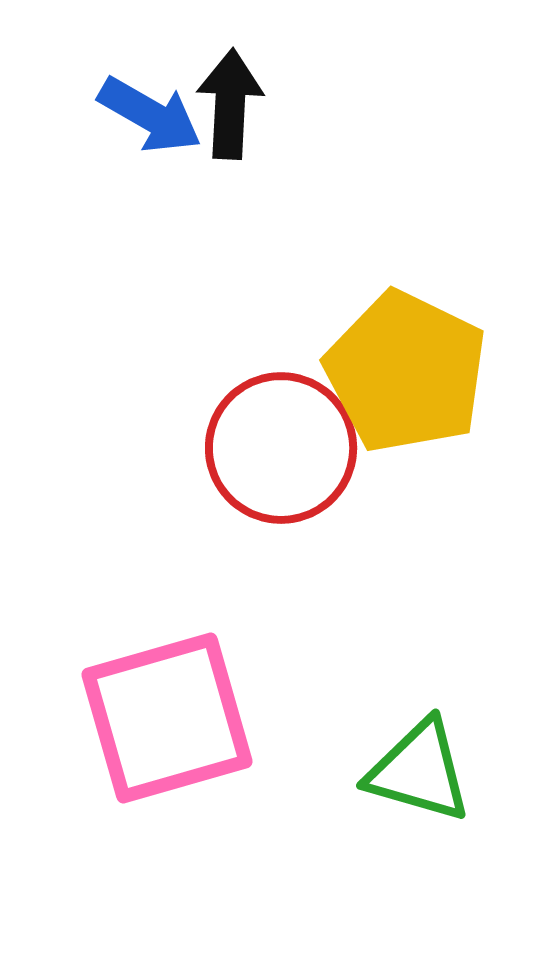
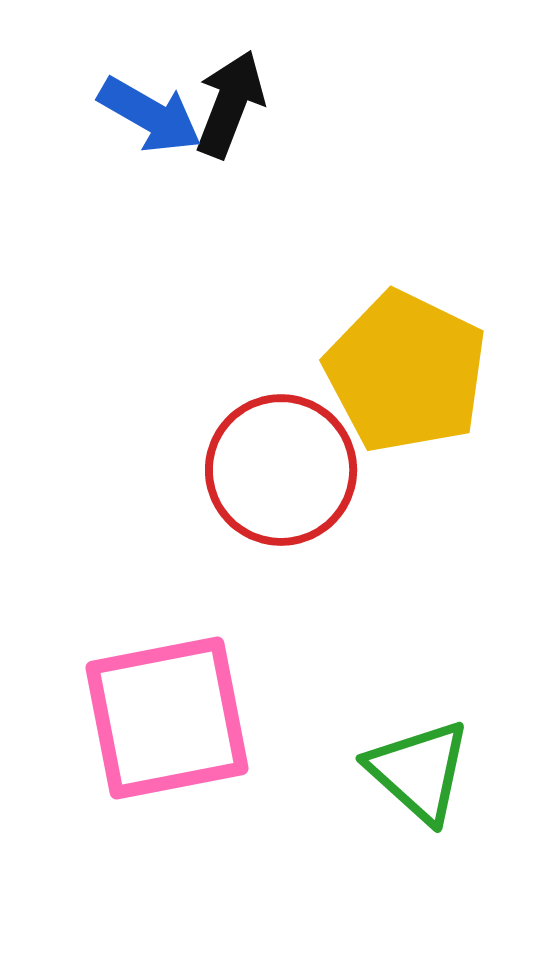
black arrow: rotated 18 degrees clockwise
red circle: moved 22 px down
pink square: rotated 5 degrees clockwise
green triangle: rotated 26 degrees clockwise
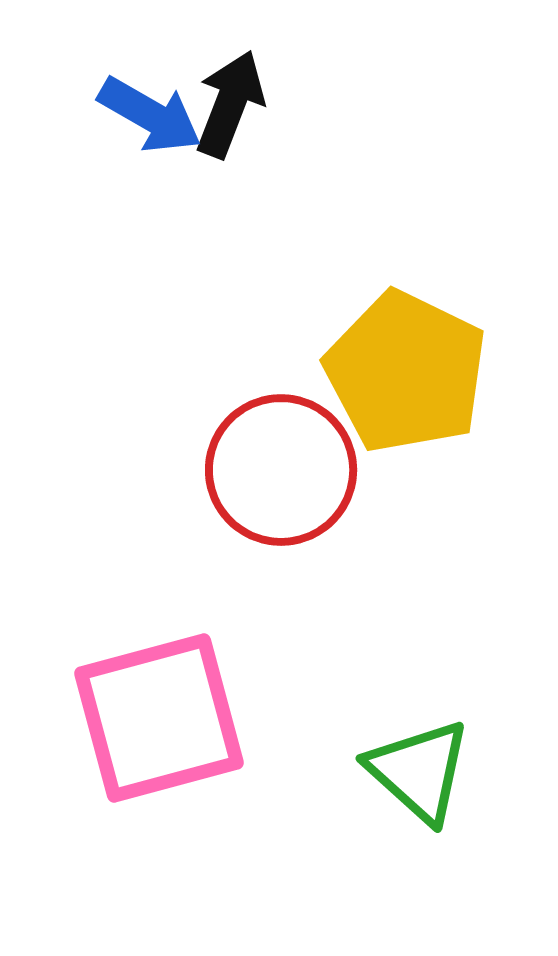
pink square: moved 8 px left; rotated 4 degrees counterclockwise
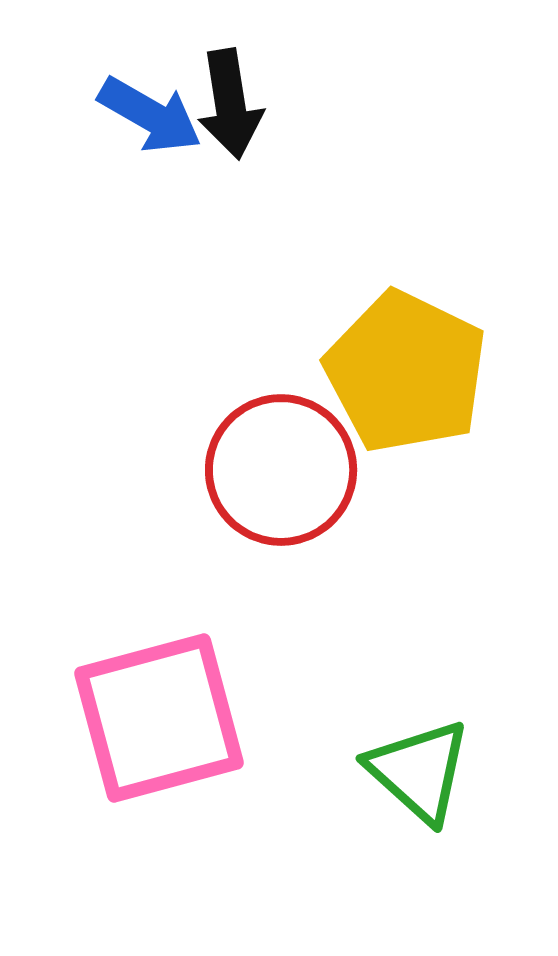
black arrow: rotated 150 degrees clockwise
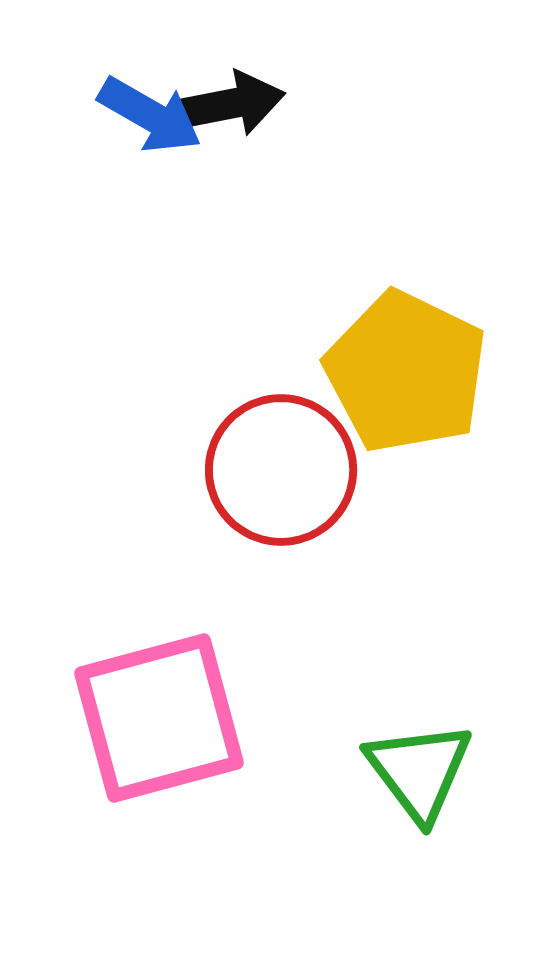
black arrow: rotated 92 degrees counterclockwise
green triangle: rotated 11 degrees clockwise
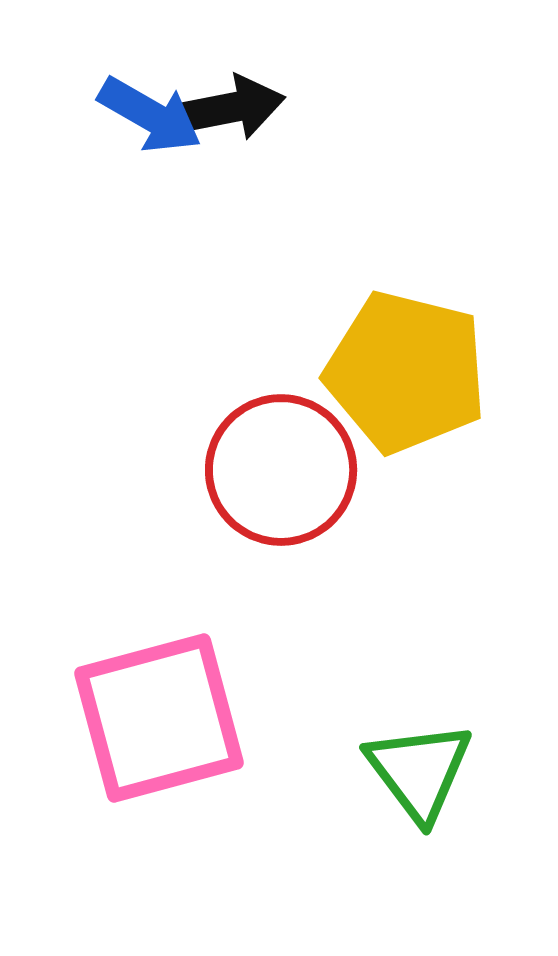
black arrow: moved 4 px down
yellow pentagon: rotated 12 degrees counterclockwise
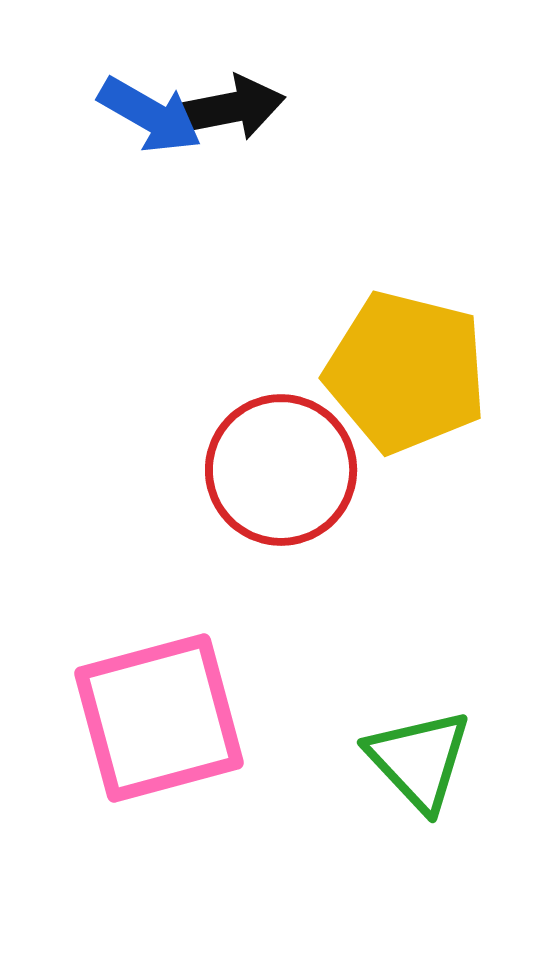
green triangle: moved 11 px up; rotated 6 degrees counterclockwise
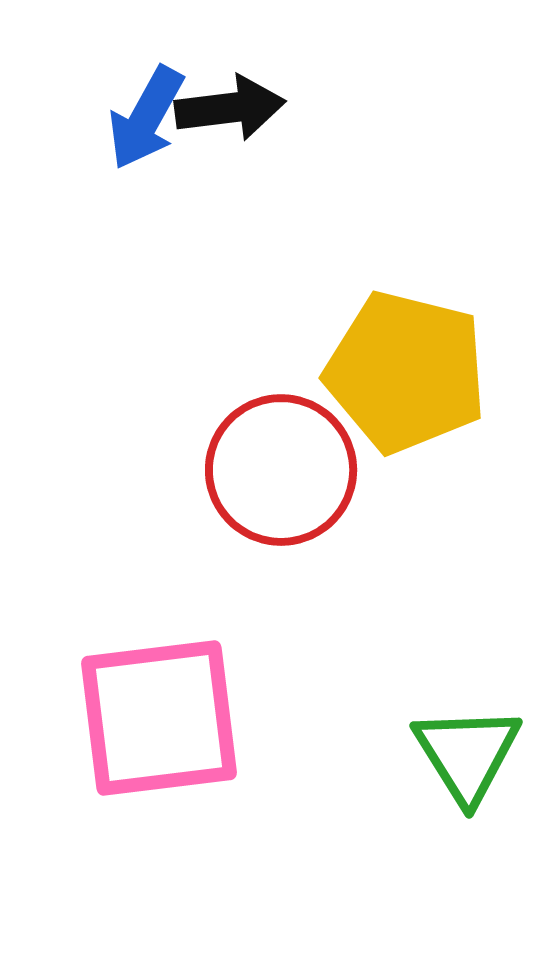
black arrow: rotated 4 degrees clockwise
blue arrow: moved 4 px left, 3 px down; rotated 89 degrees clockwise
pink square: rotated 8 degrees clockwise
green triangle: moved 48 px right, 6 px up; rotated 11 degrees clockwise
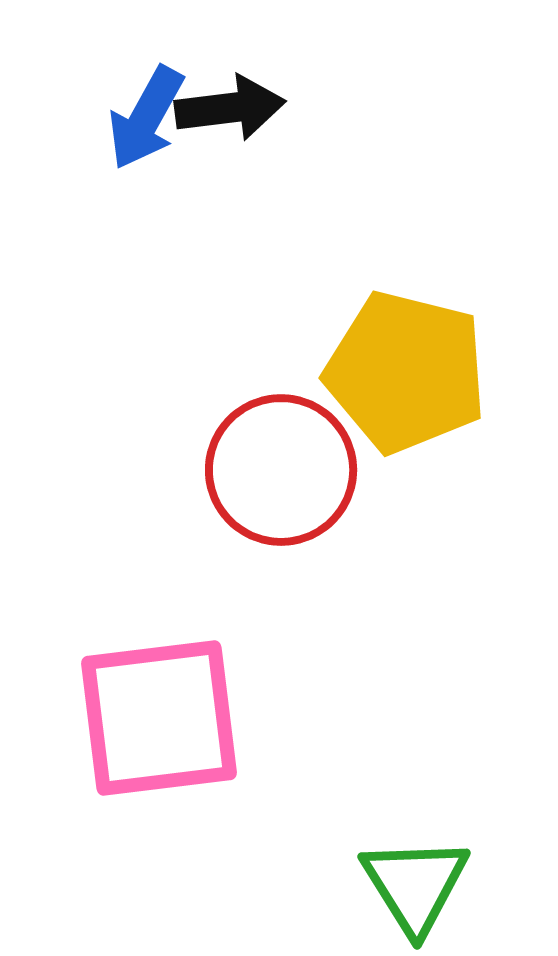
green triangle: moved 52 px left, 131 px down
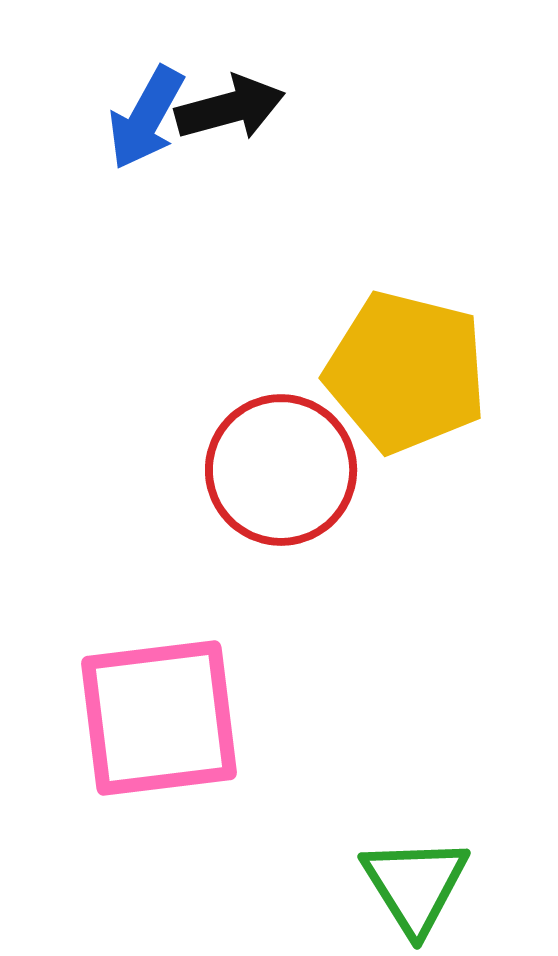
black arrow: rotated 8 degrees counterclockwise
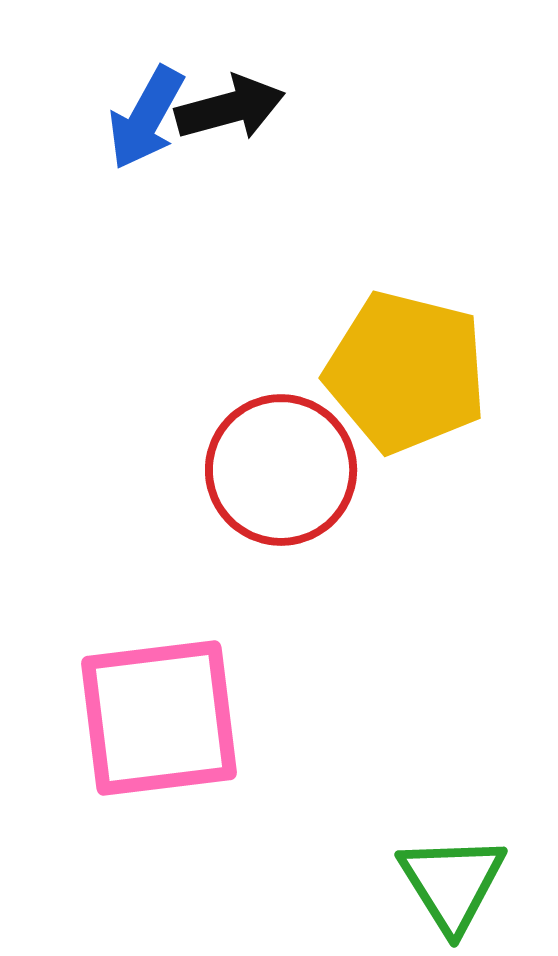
green triangle: moved 37 px right, 2 px up
